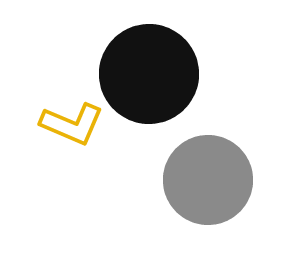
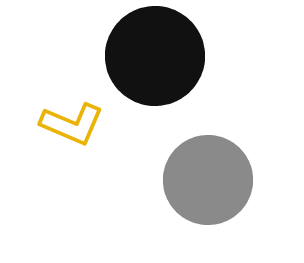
black circle: moved 6 px right, 18 px up
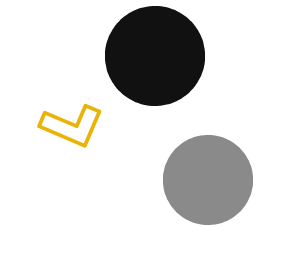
yellow L-shape: moved 2 px down
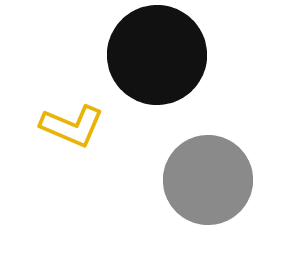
black circle: moved 2 px right, 1 px up
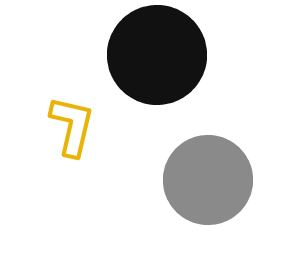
yellow L-shape: rotated 100 degrees counterclockwise
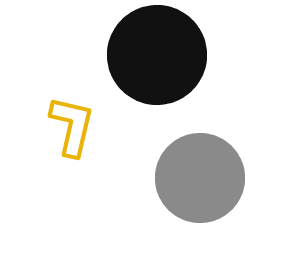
gray circle: moved 8 px left, 2 px up
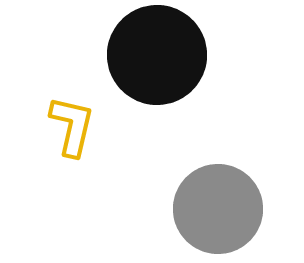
gray circle: moved 18 px right, 31 px down
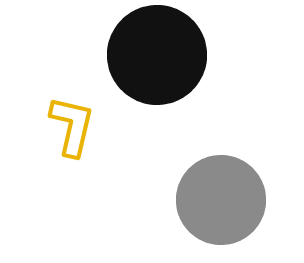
gray circle: moved 3 px right, 9 px up
